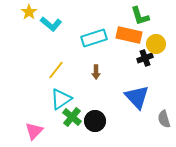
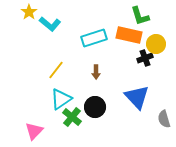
cyan L-shape: moved 1 px left
black circle: moved 14 px up
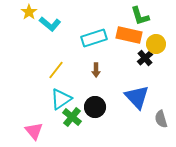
black cross: rotated 21 degrees counterclockwise
brown arrow: moved 2 px up
gray semicircle: moved 3 px left
pink triangle: rotated 24 degrees counterclockwise
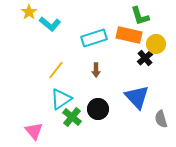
black circle: moved 3 px right, 2 px down
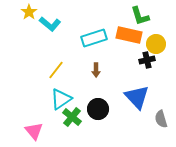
black cross: moved 2 px right, 2 px down; rotated 28 degrees clockwise
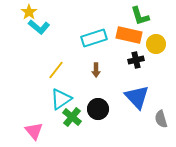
cyan L-shape: moved 11 px left, 3 px down
black cross: moved 11 px left
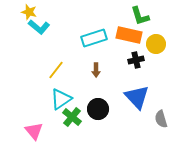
yellow star: rotated 21 degrees counterclockwise
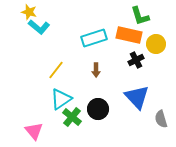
black cross: rotated 14 degrees counterclockwise
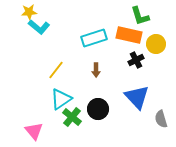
yellow star: rotated 21 degrees counterclockwise
